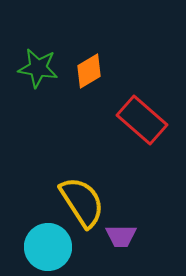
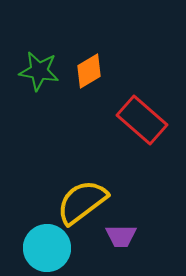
green star: moved 1 px right, 3 px down
yellow semicircle: rotated 94 degrees counterclockwise
cyan circle: moved 1 px left, 1 px down
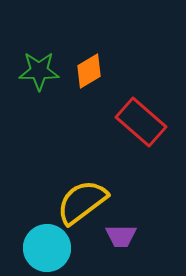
green star: rotated 9 degrees counterclockwise
red rectangle: moved 1 px left, 2 px down
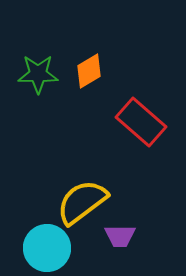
green star: moved 1 px left, 3 px down
purple trapezoid: moved 1 px left
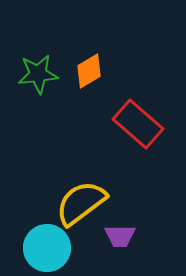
green star: rotated 6 degrees counterclockwise
red rectangle: moved 3 px left, 2 px down
yellow semicircle: moved 1 px left, 1 px down
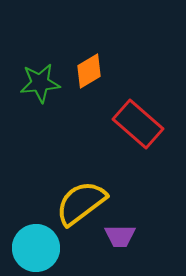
green star: moved 2 px right, 9 px down
cyan circle: moved 11 px left
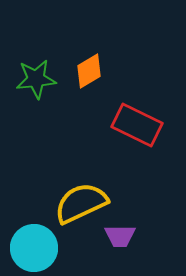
green star: moved 4 px left, 4 px up
red rectangle: moved 1 px left, 1 px down; rotated 15 degrees counterclockwise
yellow semicircle: rotated 12 degrees clockwise
cyan circle: moved 2 px left
